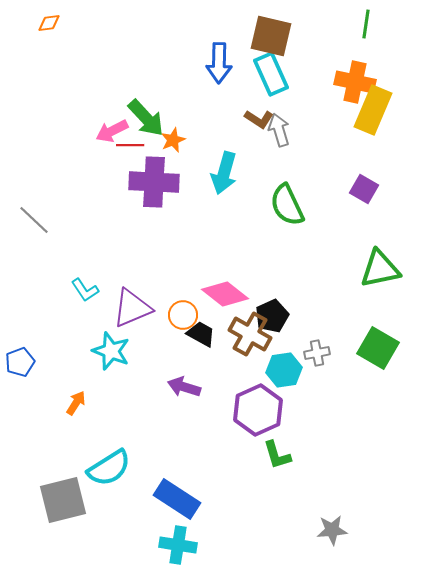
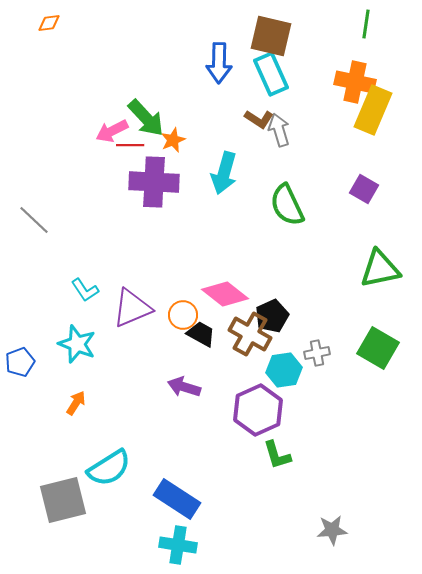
cyan star: moved 34 px left, 7 px up
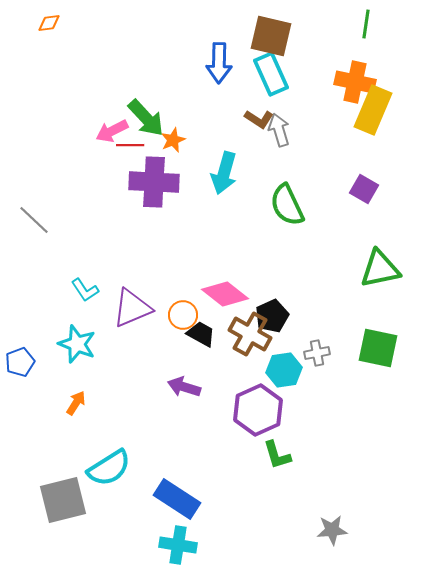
green square: rotated 18 degrees counterclockwise
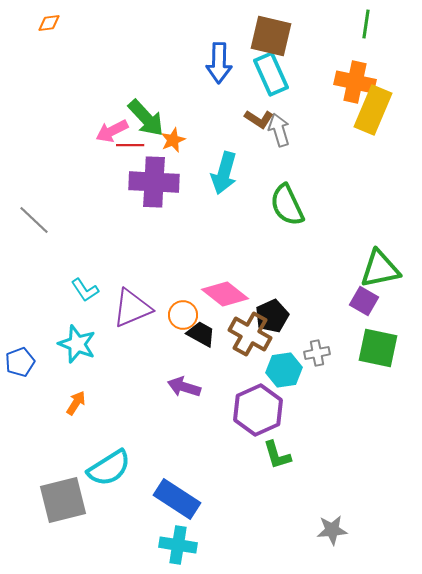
purple square: moved 112 px down
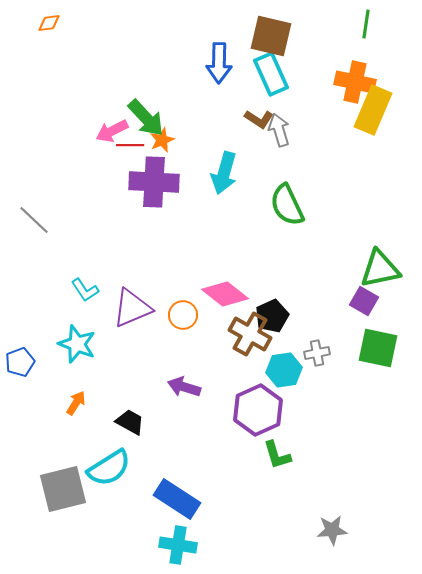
orange star: moved 11 px left
black trapezoid: moved 71 px left, 88 px down
gray square: moved 11 px up
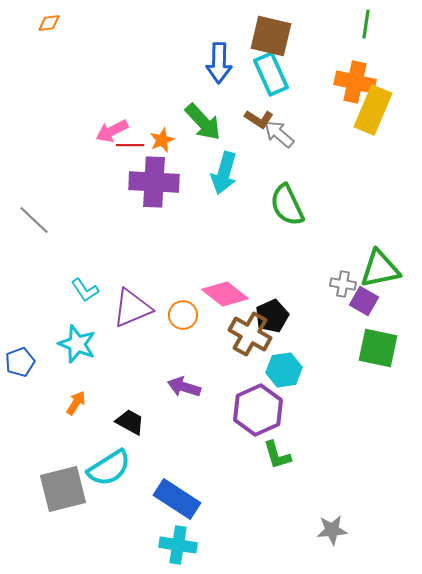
green arrow: moved 57 px right, 4 px down
gray arrow: moved 4 px down; rotated 32 degrees counterclockwise
gray cross: moved 26 px right, 69 px up; rotated 20 degrees clockwise
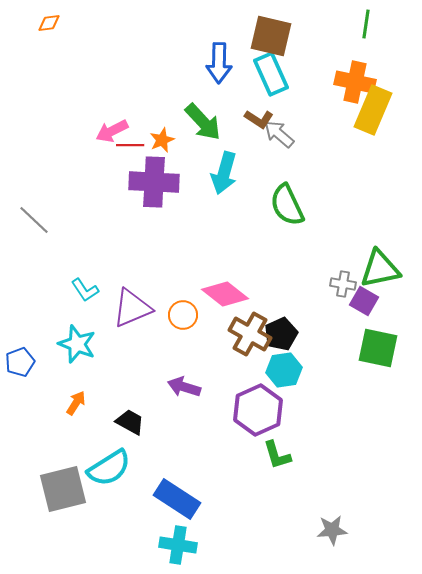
black pentagon: moved 9 px right, 18 px down
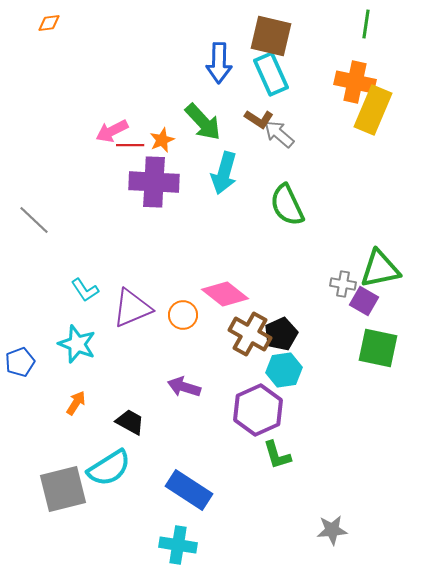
blue rectangle: moved 12 px right, 9 px up
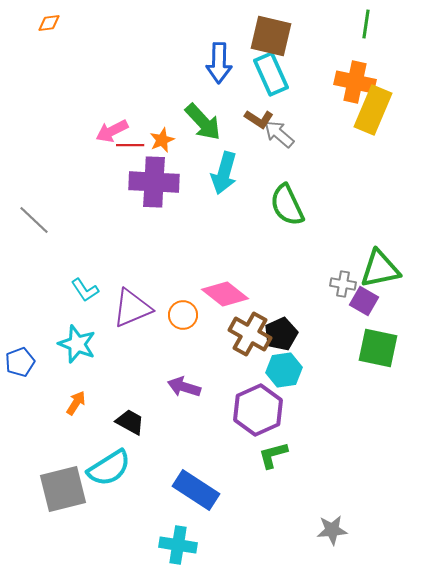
green L-shape: moved 4 px left; rotated 92 degrees clockwise
blue rectangle: moved 7 px right
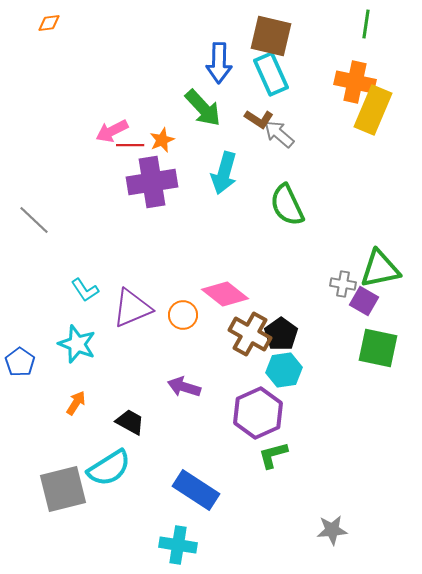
green arrow: moved 14 px up
purple cross: moved 2 px left; rotated 12 degrees counterclockwise
black pentagon: rotated 12 degrees counterclockwise
blue pentagon: rotated 16 degrees counterclockwise
purple hexagon: moved 3 px down
